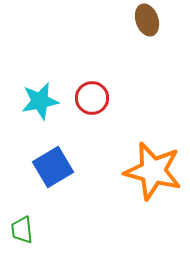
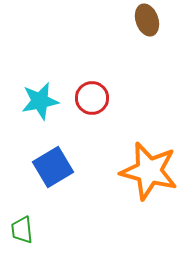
orange star: moved 4 px left
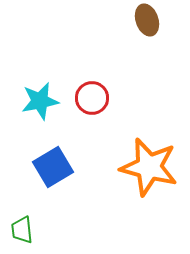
orange star: moved 4 px up
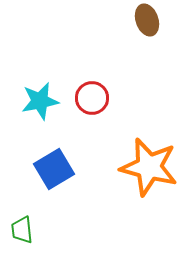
blue square: moved 1 px right, 2 px down
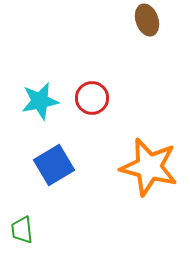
blue square: moved 4 px up
